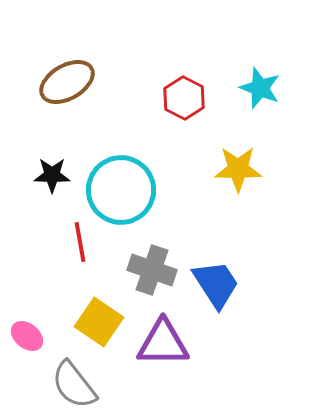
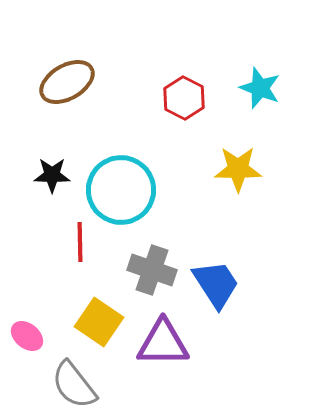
red line: rotated 9 degrees clockwise
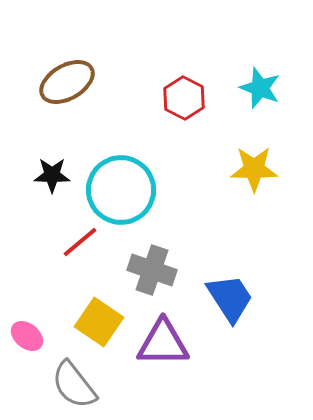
yellow star: moved 16 px right
red line: rotated 51 degrees clockwise
blue trapezoid: moved 14 px right, 14 px down
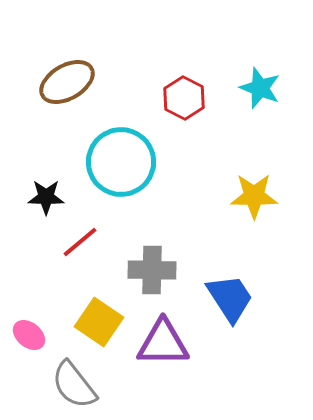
yellow star: moved 27 px down
black star: moved 6 px left, 22 px down
cyan circle: moved 28 px up
gray cross: rotated 18 degrees counterclockwise
pink ellipse: moved 2 px right, 1 px up
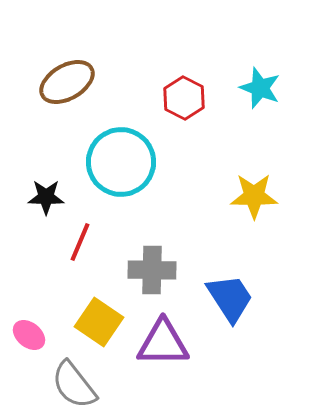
red line: rotated 27 degrees counterclockwise
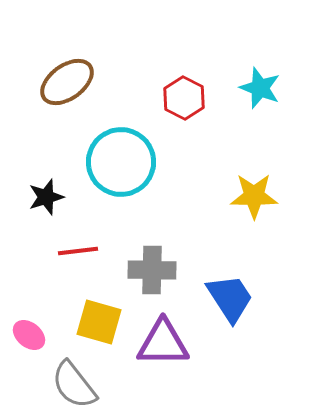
brown ellipse: rotated 6 degrees counterclockwise
black star: rotated 18 degrees counterclockwise
red line: moved 2 px left, 9 px down; rotated 60 degrees clockwise
yellow square: rotated 18 degrees counterclockwise
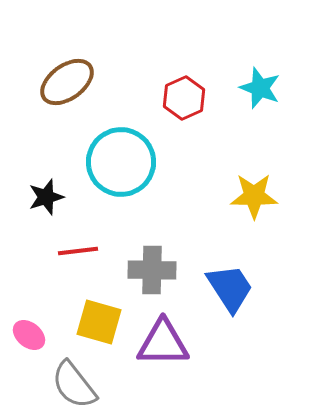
red hexagon: rotated 9 degrees clockwise
blue trapezoid: moved 10 px up
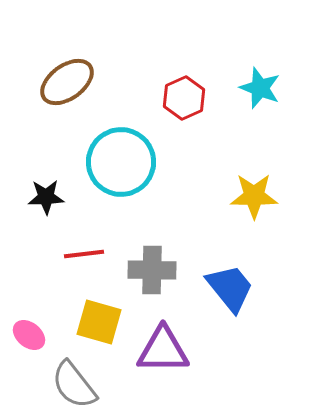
black star: rotated 15 degrees clockwise
red line: moved 6 px right, 3 px down
blue trapezoid: rotated 6 degrees counterclockwise
purple triangle: moved 7 px down
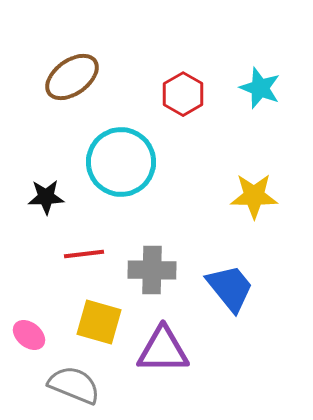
brown ellipse: moved 5 px right, 5 px up
red hexagon: moved 1 px left, 4 px up; rotated 6 degrees counterclockwise
gray semicircle: rotated 150 degrees clockwise
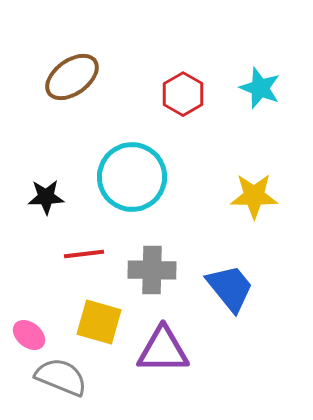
cyan circle: moved 11 px right, 15 px down
gray semicircle: moved 13 px left, 8 px up
